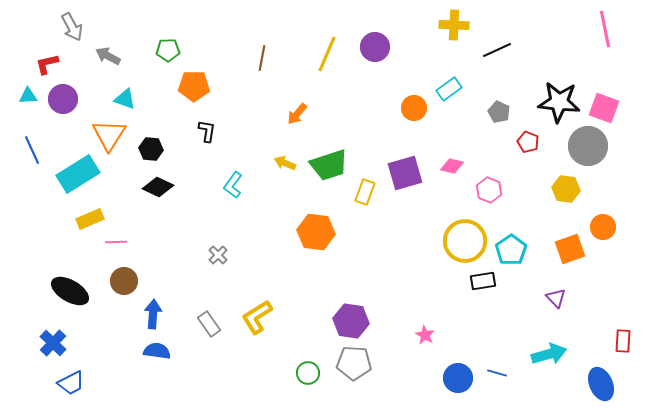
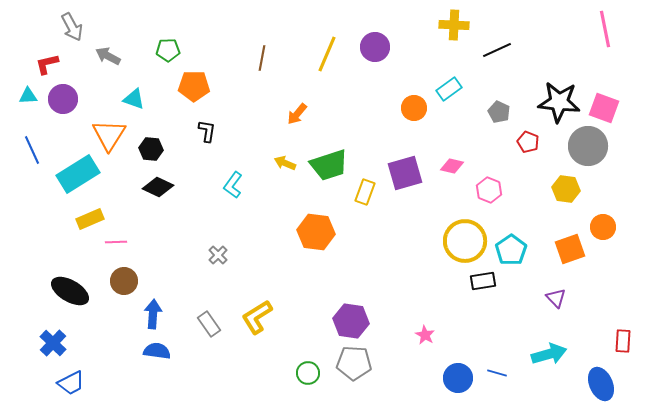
cyan triangle at (125, 99): moved 9 px right
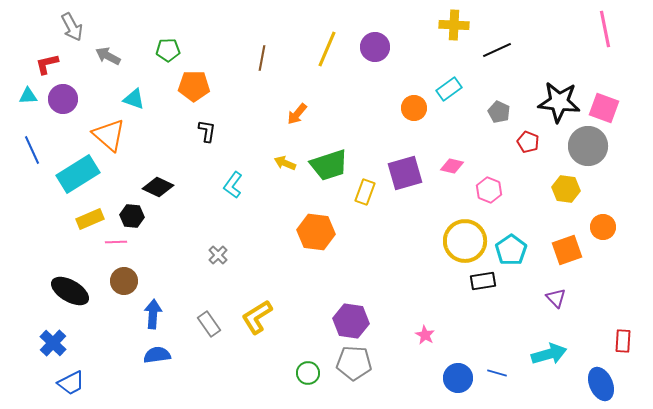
yellow line at (327, 54): moved 5 px up
orange triangle at (109, 135): rotated 21 degrees counterclockwise
black hexagon at (151, 149): moved 19 px left, 67 px down
orange square at (570, 249): moved 3 px left, 1 px down
blue semicircle at (157, 351): moved 4 px down; rotated 16 degrees counterclockwise
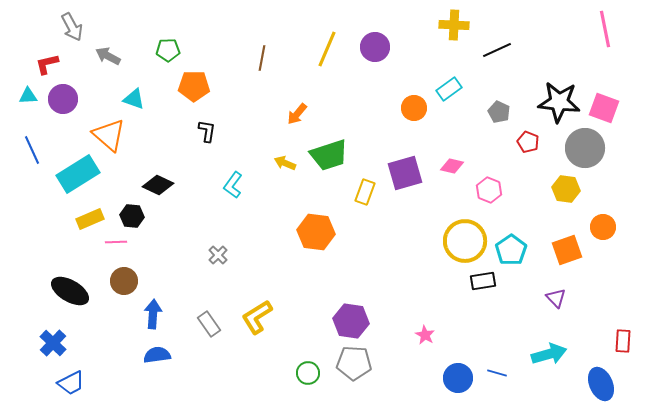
gray circle at (588, 146): moved 3 px left, 2 px down
green trapezoid at (329, 165): moved 10 px up
black diamond at (158, 187): moved 2 px up
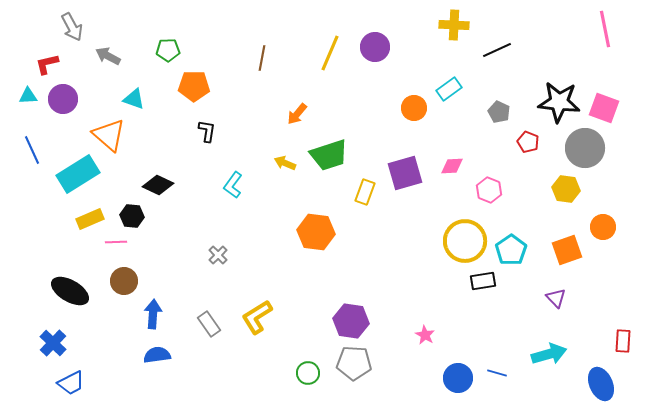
yellow line at (327, 49): moved 3 px right, 4 px down
pink diamond at (452, 166): rotated 15 degrees counterclockwise
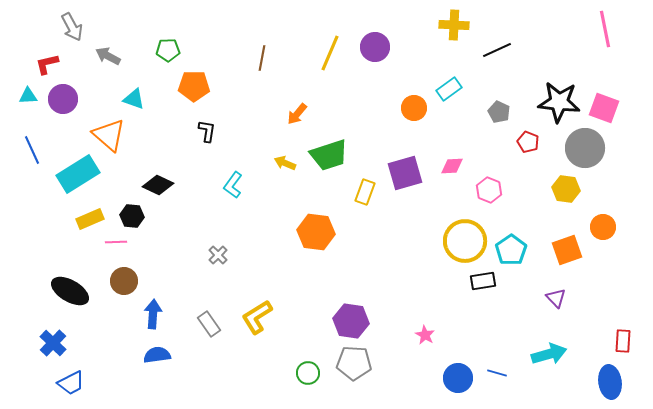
blue ellipse at (601, 384): moved 9 px right, 2 px up; rotated 16 degrees clockwise
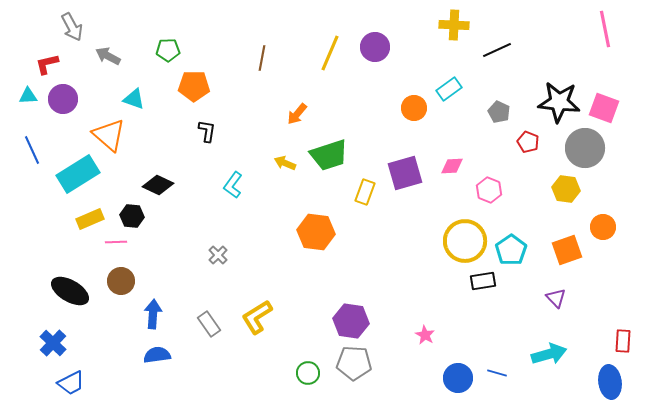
brown circle at (124, 281): moved 3 px left
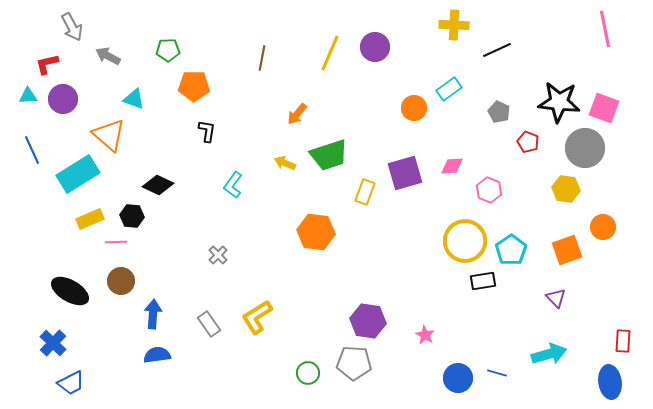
purple hexagon at (351, 321): moved 17 px right
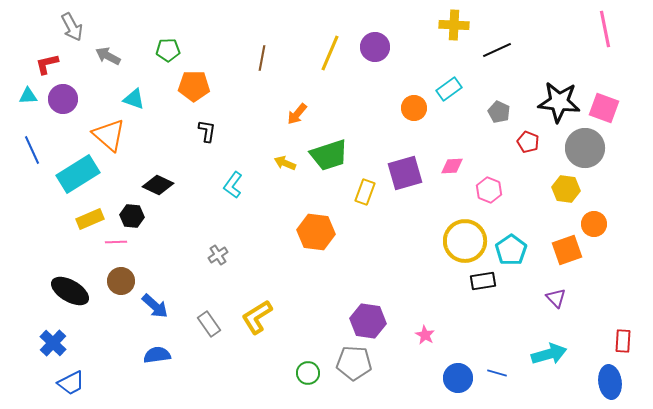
orange circle at (603, 227): moved 9 px left, 3 px up
gray cross at (218, 255): rotated 12 degrees clockwise
blue arrow at (153, 314): moved 2 px right, 8 px up; rotated 128 degrees clockwise
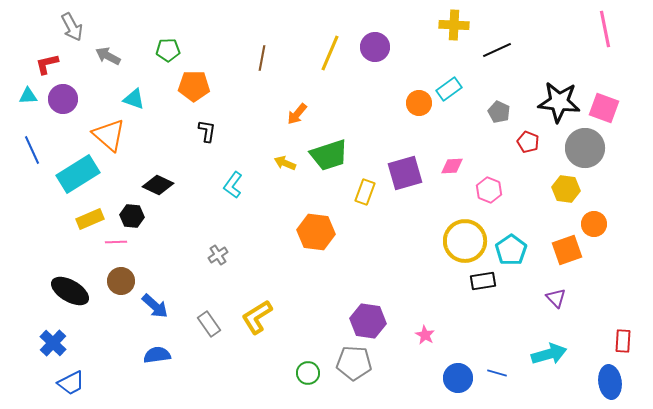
orange circle at (414, 108): moved 5 px right, 5 px up
